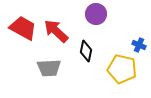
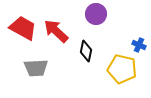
gray trapezoid: moved 13 px left
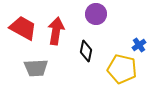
red arrow: rotated 56 degrees clockwise
blue cross: rotated 32 degrees clockwise
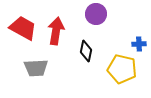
blue cross: moved 1 px up; rotated 32 degrees clockwise
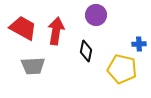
purple circle: moved 1 px down
gray trapezoid: moved 3 px left, 2 px up
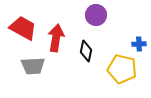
red arrow: moved 7 px down
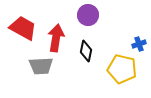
purple circle: moved 8 px left
blue cross: rotated 16 degrees counterclockwise
gray trapezoid: moved 8 px right
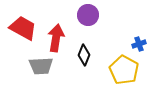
black diamond: moved 2 px left, 4 px down; rotated 10 degrees clockwise
yellow pentagon: moved 2 px right, 1 px down; rotated 16 degrees clockwise
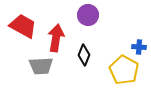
red trapezoid: moved 2 px up
blue cross: moved 3 px down; rotated 24 degrees clockwise
